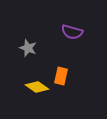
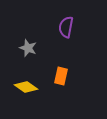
purple semicircle: moved 6 px left, 5 px up; rotated 85 degrees clockwise
yellow diamond: moved 11 px left
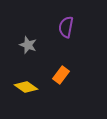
gray star: moved 3 px up
orange rectangle: moved 1 px up; rotated 24 degrees clockwise
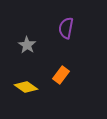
purple semicircle: moved 1 px down
gray star: moved 1 px left; rotated 12 degrees clockwise
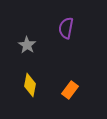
orange rectangle: moved 9 px right, 15 px down
yellow diamond: moved 4 px right, 2 px up; rotated 65 degrees clockwise
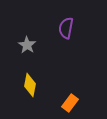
orange rectangle: moved 13 px down
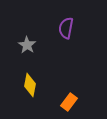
orange rectangle: moved 1 px left, 1 px up
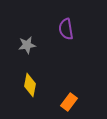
purple semicircle: moved 1 px down; rotated 20 degrees counterclockwise
gray star: rotated 30 degrees clockwise
